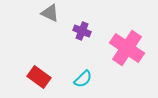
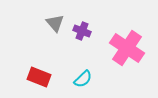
gray triangle: moved 5 px right, 10 px down; rotated 24 degrees clockwise
red rectangle: rotated 15 degrees counterclockwise
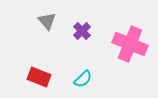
gray triangle: moved 8 px left, 2 px up
purple cross: rotated 24 degrees clockwise
pink cross: moved 3 px right, 4 px up; rotated 12 degrees counterclockwise
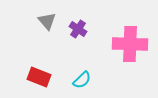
purple cross: moved 4 px left, 2 px up; rotated 12 degrees counterclockwise
pink cross: rotated 20 degrees counterclockwise
cyan semicircle: moved 1 px left, 1 px down
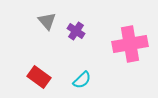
purple cross: moved 2 px left, 2 px down
pink cross: rotated 12 degrees counterclockwise
red rectangle: rotated 15 degrees clockwise
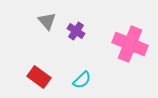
pink cross: rotated 32 degrees clockwise
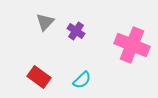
gray triangle: moved 2 px left, 1 px down; rotated 24 degrees clockwise
pink cross: moved 2 px right, 1 px down
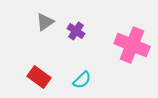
gray triangle: rotated 12 degrees clockwise
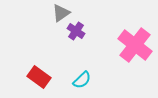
gray triangle: moved 16 px right, 9 px up
pink cross: moved 3 px right; rotated 16 degrees clockwise
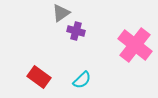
purple cross: rotated 18 degrees counterclockwise
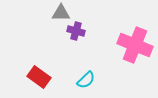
gray triangle: rotated 36 degrees clockwise
pink cross: rotated 16 degrees counterclockwise
cyan semicircle: moved 4 px right
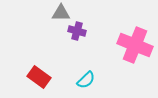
purple cross: moved 1 px right
